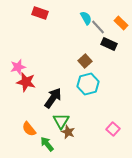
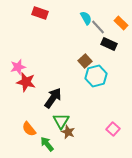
cyan hexagon: moved 8 px right, 8 px up
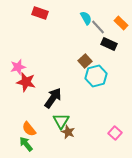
pink square: moved 2 px right, 4 px down
green arrow: moved 21 px left
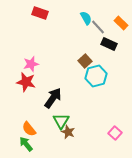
pink star: moved 13 px right, 3 px up
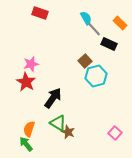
orange rectangle: moved 1 px left
gray line: moved 4 px left, 2 px down
red star: rotated 18 degrees clockwise
green triangle: moved 3 px left, 2 px down; rotated 30 degrees counterclockwise
orange semicircle: rotated 56 degrees clockwise
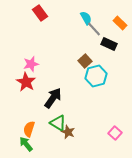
red rectangle: rotated 35 degrees clockwise
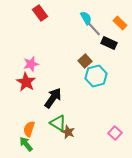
black rectangle: moved 1 px up
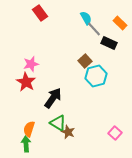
green arrow: rotated 35 degrees clockwise
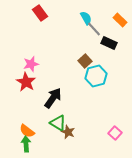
orange rectangle: moved 3 px up
orange semicircle: moved 2 px left, 2 px down; rotated 70 degrees counterclockwise
